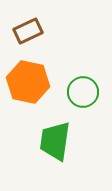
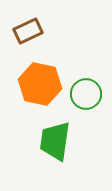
orange hexagon: moved 12 px right, 2 px down
green circle: moved 3 px right, 2 px down
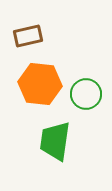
brown rectangle: moved 5 px down; rotated 12 degrees clockwise
orange hexagon: rotated 6 degrees counterclockwise
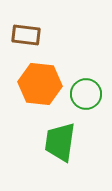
brown rectangle: moved 2 px left, 1 px up; rotated 20 degrees clockwise
green trapezoid: moved 5 px right, 1 px down
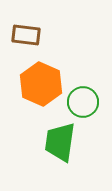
orange hexagon: moved 1 px right; rotated 18 degrees clockwise
green circle: moved 3 px left, 8 px down
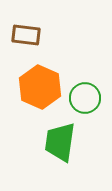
orange hexagon: moved 1 px left, 3 px down
green circle: moved 2 px right, 4 px up
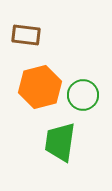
orange hexagon: rotated 21 degrees clockwise
green circle: moved 2 px left, 3 px up
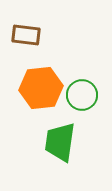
orange hexagon: moved 1 px right, 1 px down; rotated 9 degrees clockwise
green circle: moved 1 px left
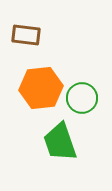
green circle: moved 3 px down
green trapezoid: rotated 27 degrees counterclockwise
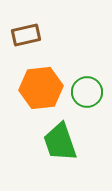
brown rectangle: rotated 20 degrees counterclockwise
green circle: moved 5 px right, 6 px up
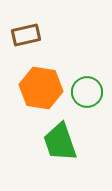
orange hexagon: rotated 15 degrees clockwise
